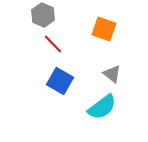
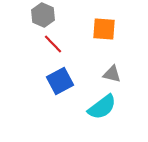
orange square: rotated 15 degrees counterclockwise
gray triangle: rotated 24 degrees counterclockwise
blue square: rotated 32 degrees clockwise
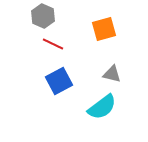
gray hexagon: moved 1 px down
orange square: rotated 20 degrees counterclockwise
red line: rotated 20 degrees counterclockwise
blue square: moved 1 px left
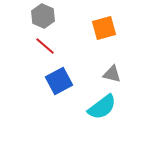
orange square: moved 1 px up
red line: moved 8 px left, 2 px down; rotated 15 degrees clockwise
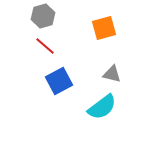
gray hexagon: rotated 20 degrees clockwise
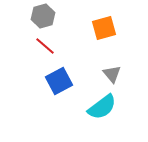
gray triangle: rotated 36 degrees clockwise
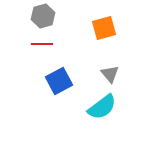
red line: moved 3 px left, 2 px up; rotated 40 degrees counterclockwise
gray triangle: moved 2 px left
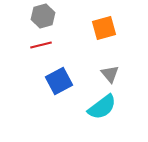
red line: moved 1 px left, 1 px down; rotated 15 degrees counterclockwise
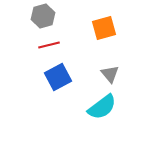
red line: moved 8 px right
blue square: moved 1 px left, 4 px up
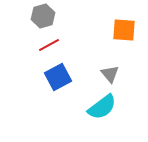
orange square: moved 20 px right, 2 px down; rotated 20 degrees clockwise
red line: rotated 15 degrees counterclockwise
